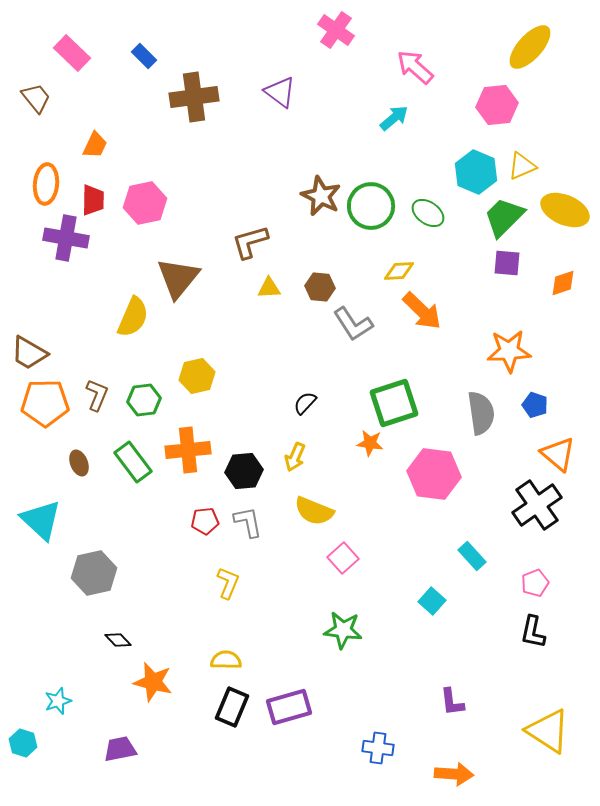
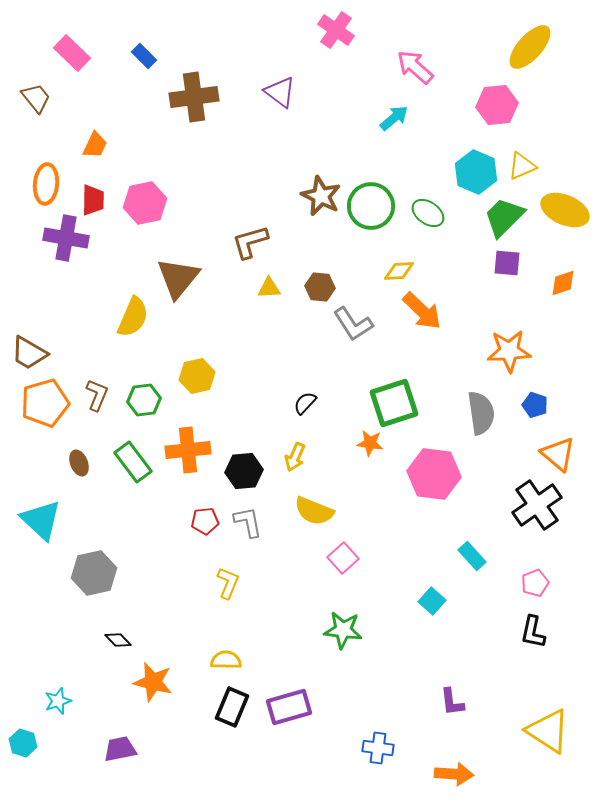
orange pentagon at (45, 403): rotated 15 degrees counterclockwise
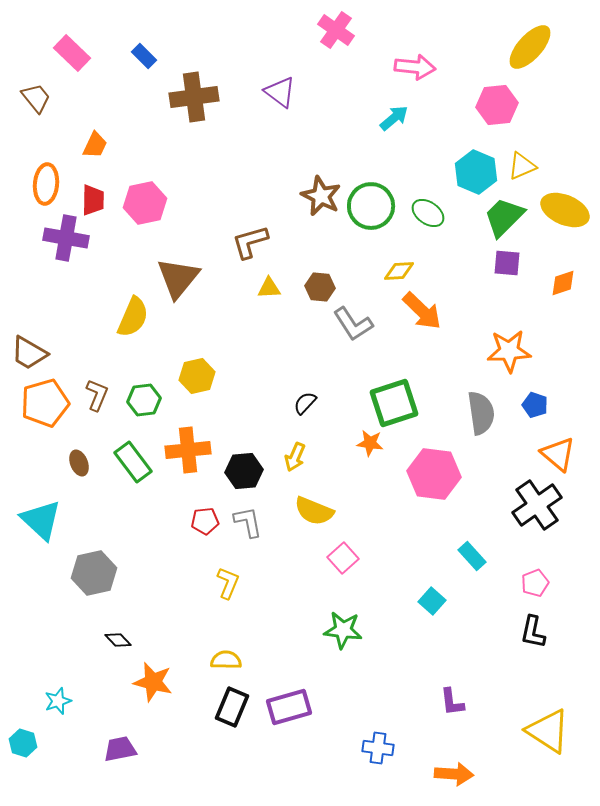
pink arrow at (415, 67): rotated 144 degrees clockwise
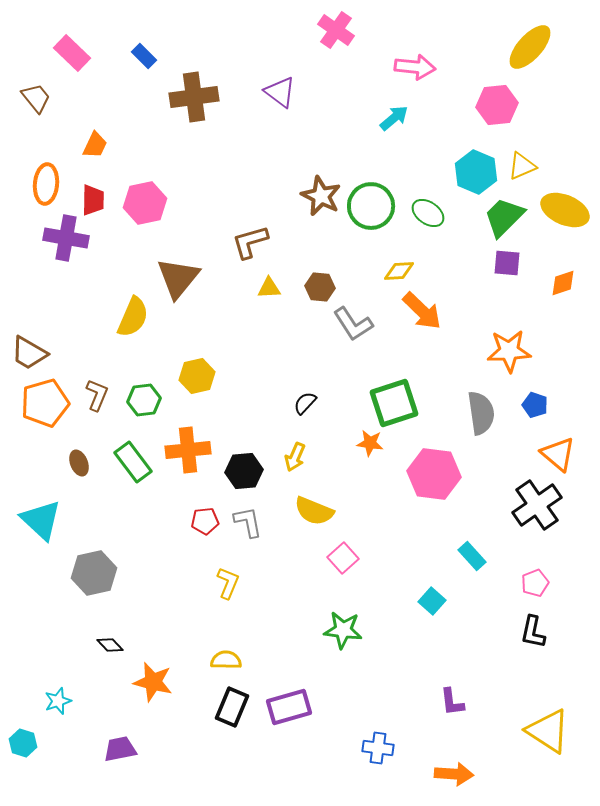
black diamond at (118, 640): moved 8 px left, 5 px down
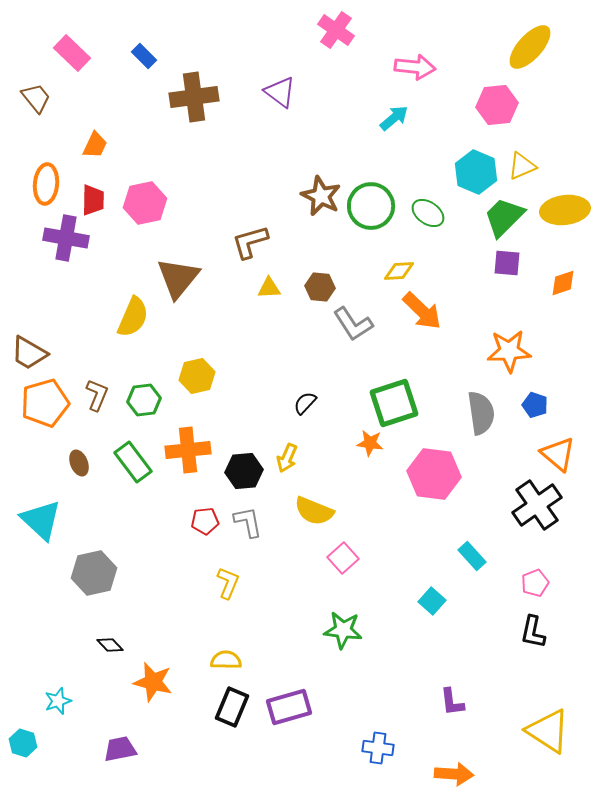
yellow ellipse at (565, 210): rotated 30 degrees counterclockwise
yellow arrow at (295, 457): moved 8 px left, 1 px down
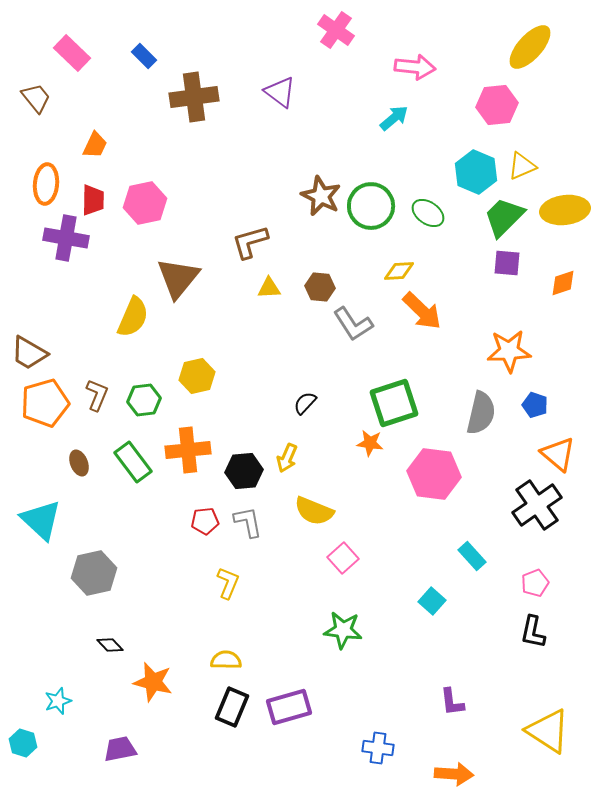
gray semicircle at (481, 413): rotated 21 degrees clockwise
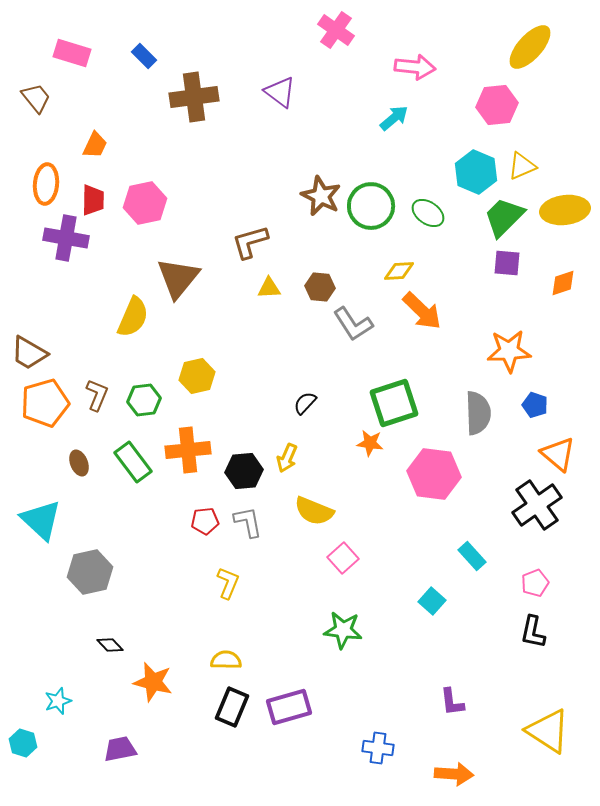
pink rectangle at (72, 53): rotated 27 degrees counterclockwise
gray semicircle at (481, 413): moved 3 px left; rotated 15 degrees counterclockwise
gray hexagon at (94, 573): moved 4 px left, 1 px up
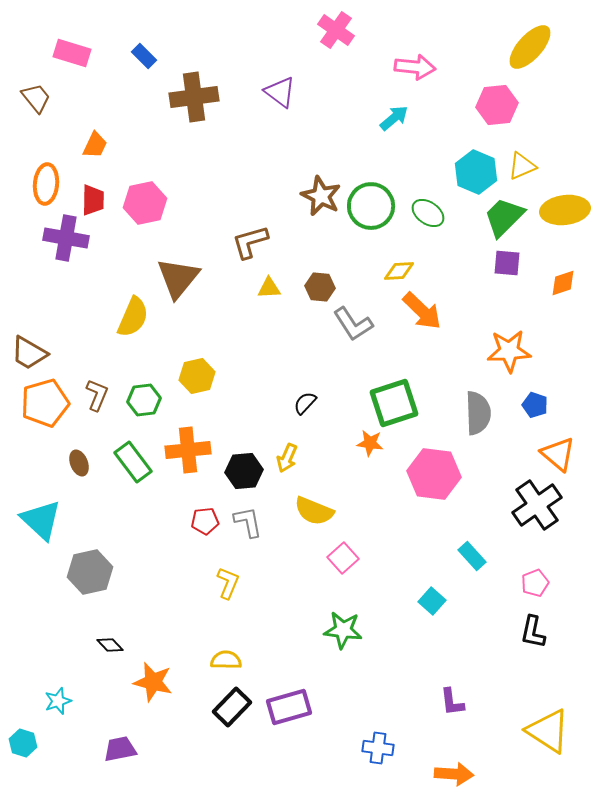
black rectangle at (232, 707): rotated 21 degrees clockwise
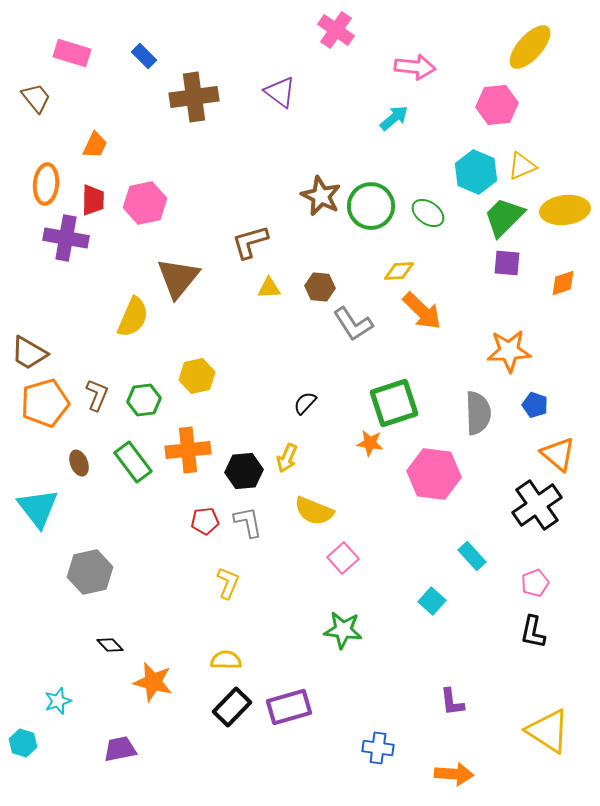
cyan triangle at (41, 520): moved 3 px left, 12 px up; rotated 9 degrees clockwise
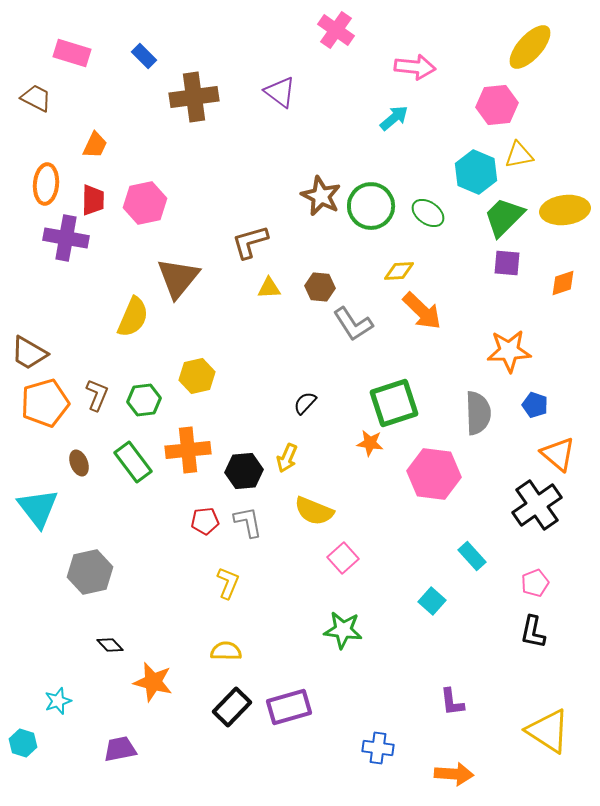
brown trapezoid at (36, 98): rotated 24 degrees counterclockwise
yellow triangle at (522, 166): moved 3 px left, 11 px up; rotated 12 degrees clockwise
yellow semicircle at (226, 660): moved 9 px up
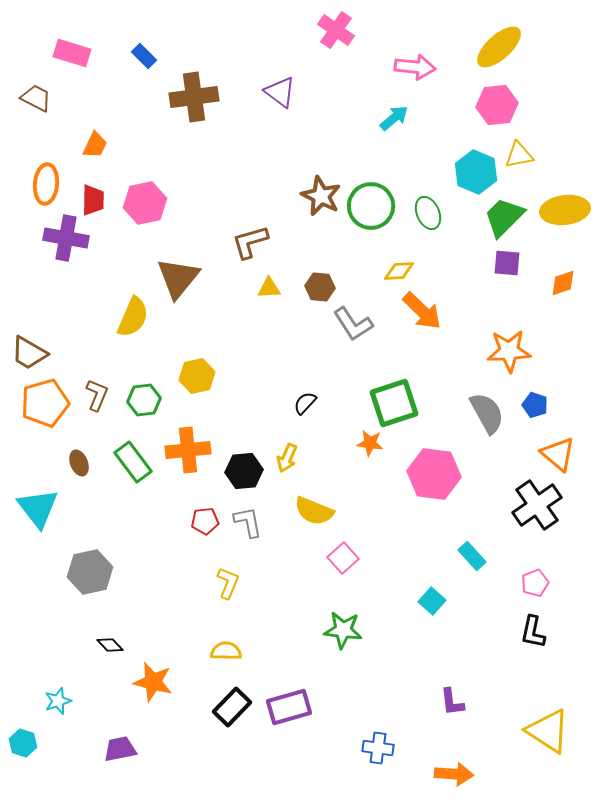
yellow ellipse at (530, 47): moved 31 px left; rotated 6 degrees clockwise
green ellipse at (428, 213): rotated 32 degrees clockwise
gray semicircle at (478, 413): moved 9 px right; rotated 27 degrees counterclockwise
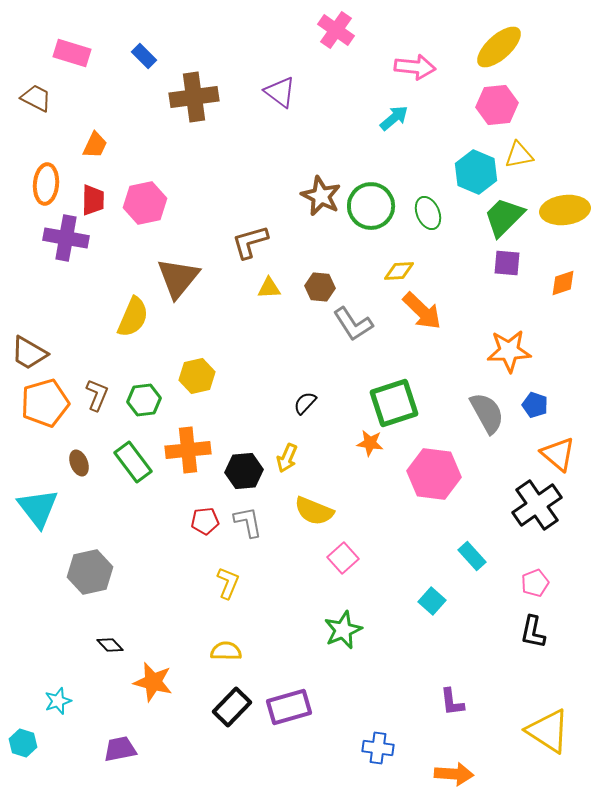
green star at (343, 630): rotated 30 degrees counterclockwise
